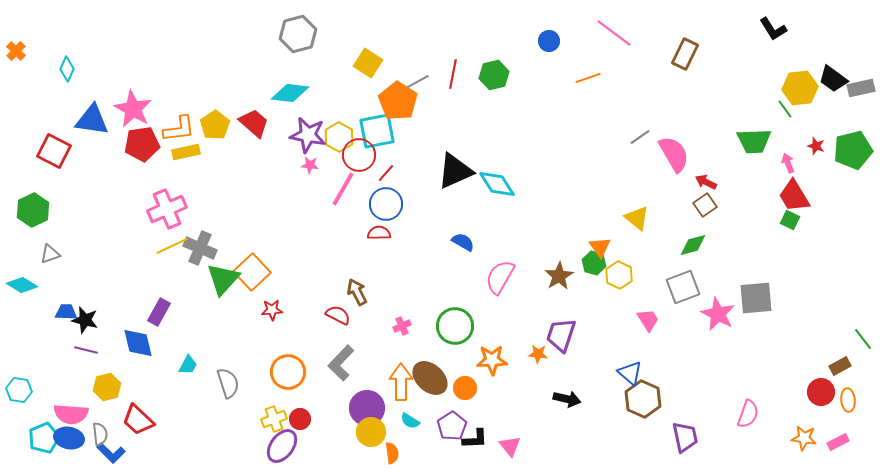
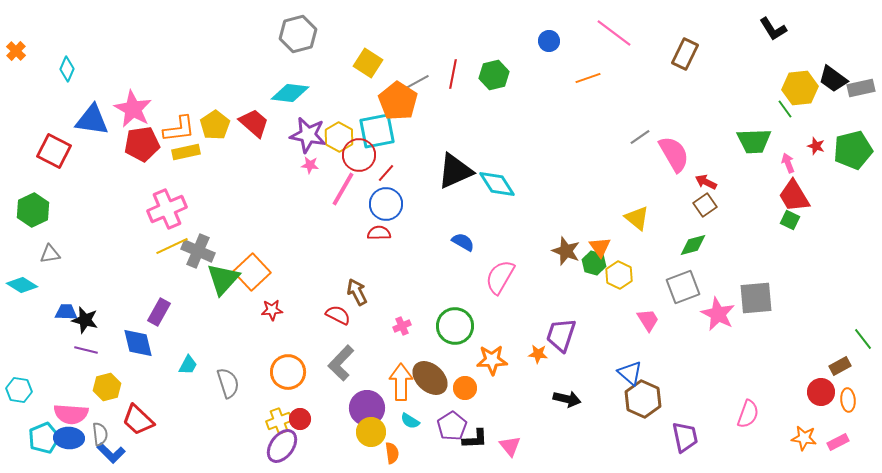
gray cross at (200, 248): moved 2 px left, 3 px down
gray triangle at (50, 254): rotated 10 degrees clockwise
brown star at (559, 276): moved 7 px right, 25 px up; rotated 20 degrees counterclockwise
yellow cross at (274, 419): moved 5 px right, 2 px down
blue ellipse at (69, 438): rotated 8 degrees counterclockwise
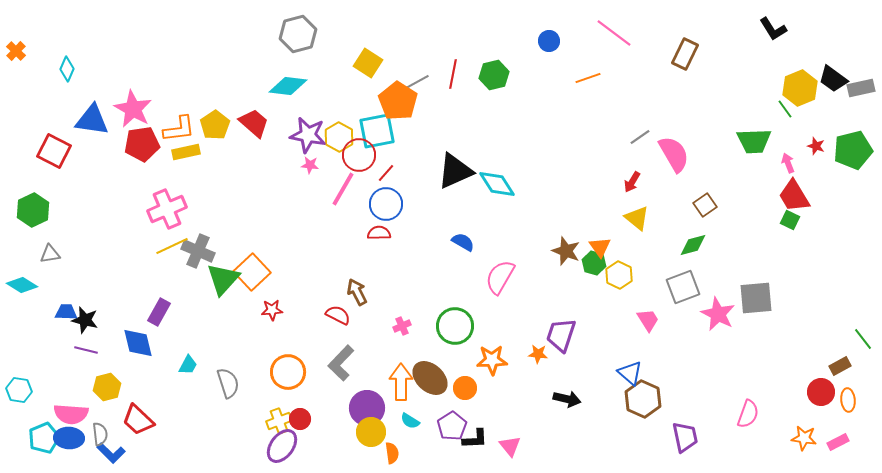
yellow hexagon at (800, 88): rotated 16 degrees counterclockwise
cyan diamond at (290, 93): moved 2 px left, 7 px up
red arrow at (706, 182): moved 74 px left; rotated 85 degrees counterclockwise
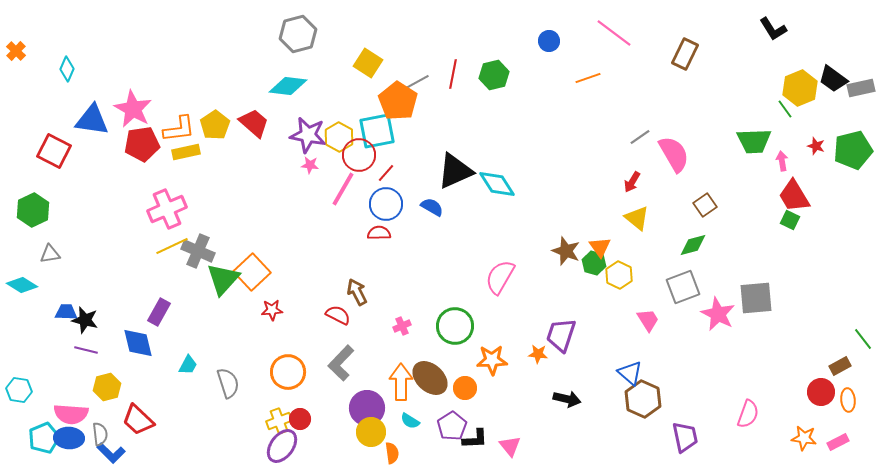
pink arrow at (788, 163): moved 6 px left, 2 px up; rotated 12 degrees clockwise
blue semicircle at (463, 242): moved 31 px left, 35 px up
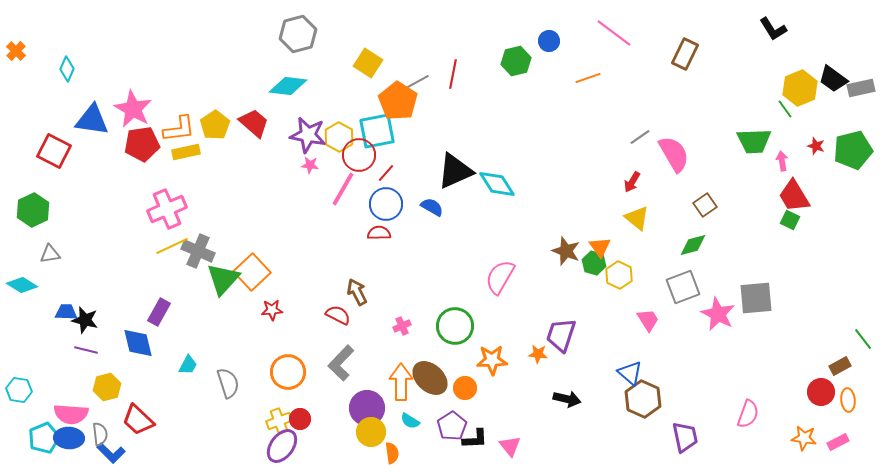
green hexagon at (494, 75): moved 22 px right, 14 px up
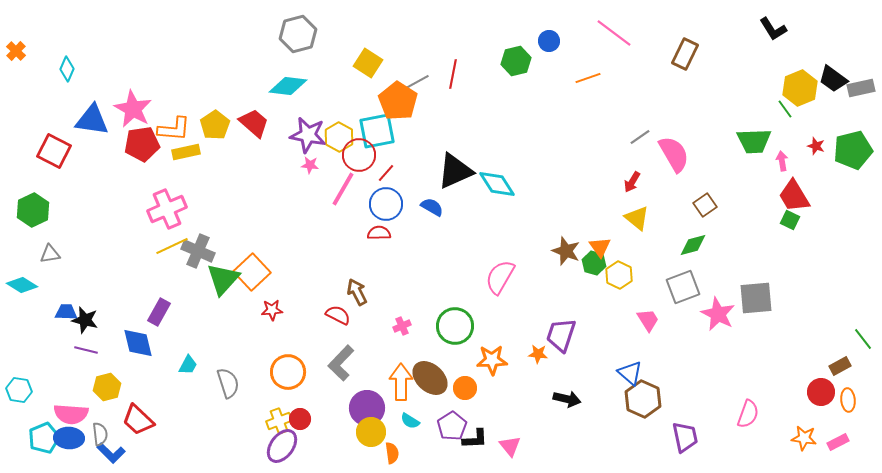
orange L-shape at (179, 129): moved 5 px left; rotated 12 degrees clockwise
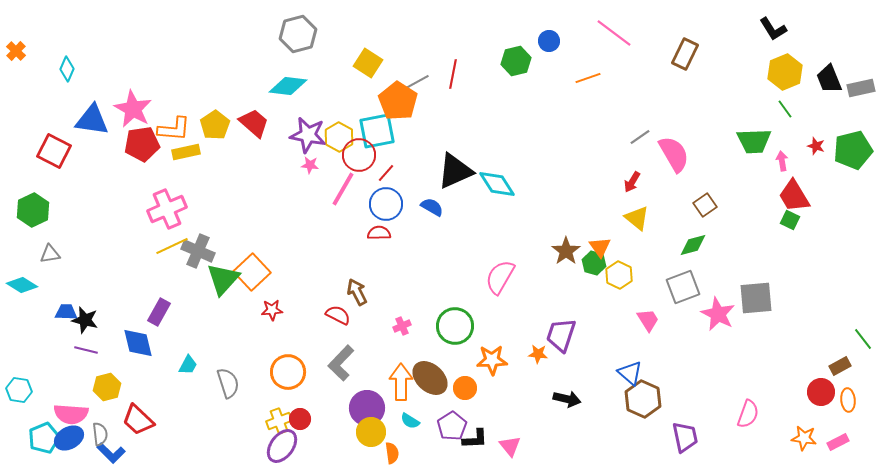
black trapezoid at (833, 79): moved 4 px left; rotated 32 degrees clockwise
yellow hexagon at (800, 88): moved 15 px left, 16 px up
brown star at (566, 251): rotated 16 degrees clockwise
blue ellipse at (69, 438): rotated 32 degrees counterclockwise
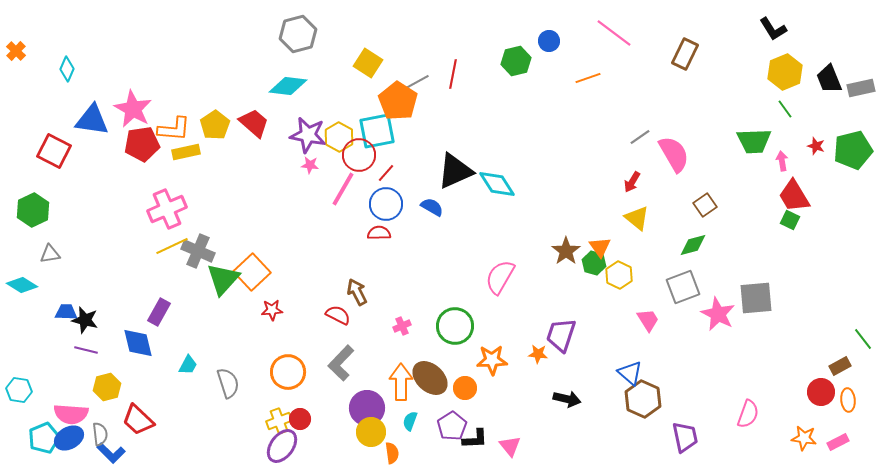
cyan semicircle at (410, 421): rotated 78 degrees clockwise
